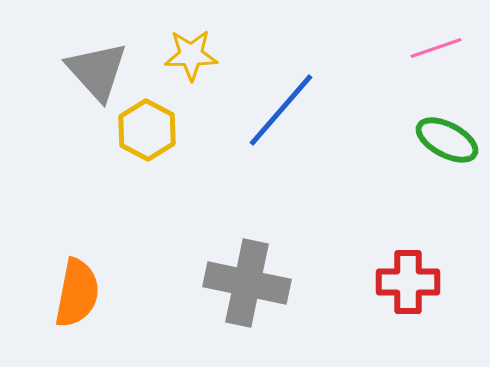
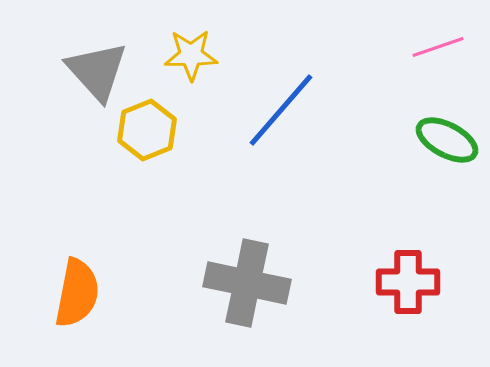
pink line: moved 2 px right, 1 px up
yellow hexagon: rotated 10 degrees clockwise
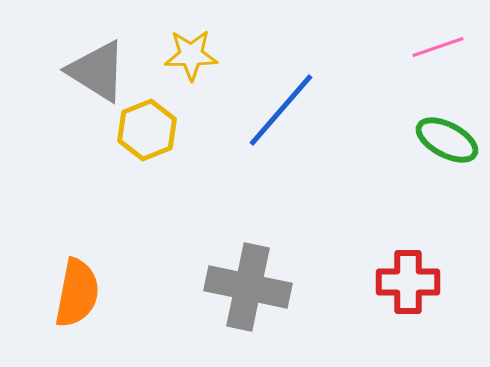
gray triangle: rotated 16 degrees counterclockwise
gray cross: moved 1 px right, 4 px down
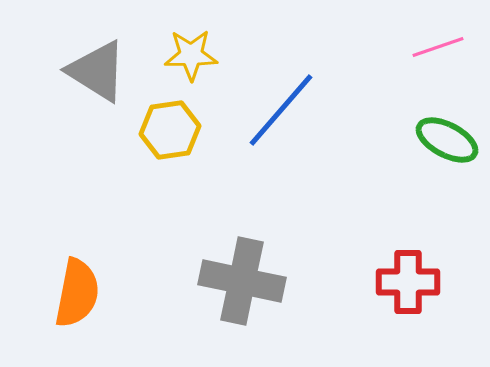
yellow hexagon: moved 23 px right; rotated 14 degrees clockwise
gray cross: moved 6 px left, 6 px up
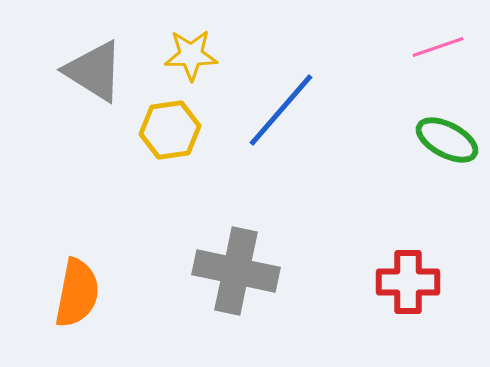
gray triangle: moved 3 px left
gray cross: moved 6 px left, 10 px up
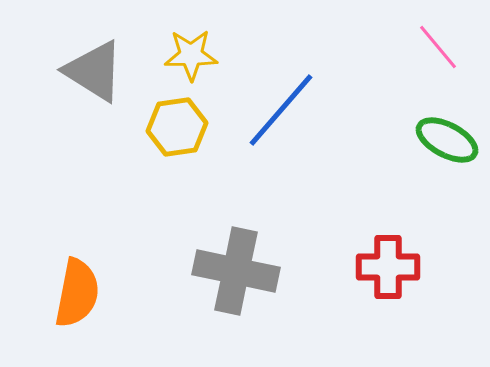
pink line: rotated 69 degrees clockwise
yellow hexagon: moved 7 px right, 3 px up
red cross: moved 20 px left, 15 px up
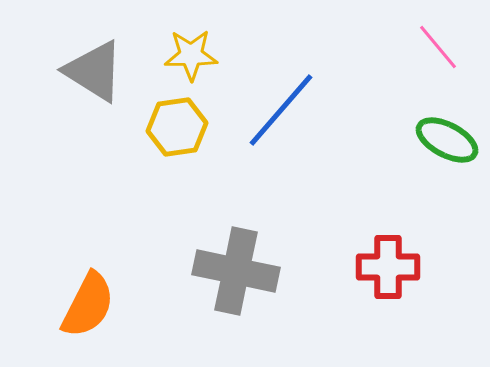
orange semicircle: moved 11 px right, 12 px down; rotated 16 degrees clockwise
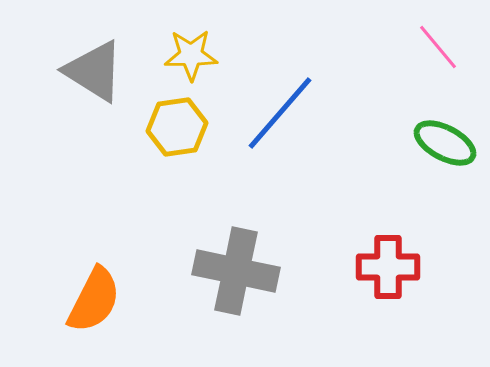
blue line: moved 1 px left, 3 px down
green ellipse: moved 2 px left, 3 px down
orange semicircle: moved 6 px right, 5 px up
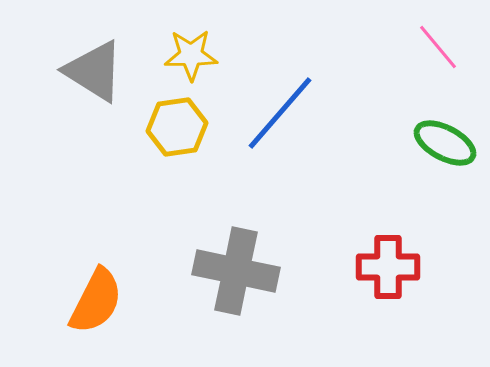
orange semicircle: moved 2 px right, 1 px down
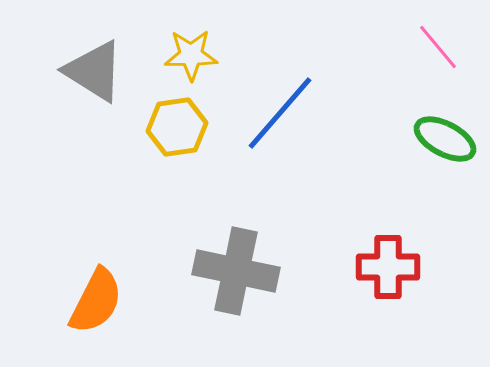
green ellipse: moved 4 px up
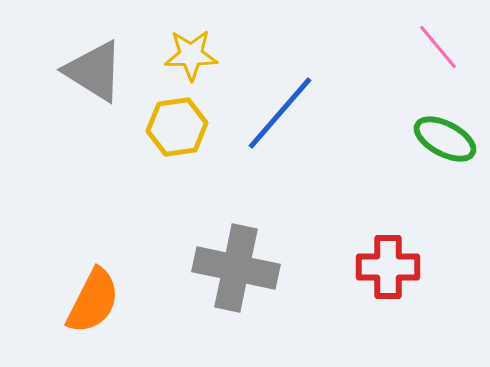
gray cross: moved 3 px up
orange semicircle: moved 3 px left
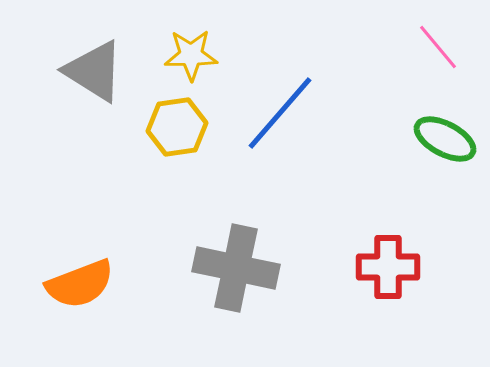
orange semicircle: moved 13 px left, 17 px up; rotated 42 degrees clockwise
